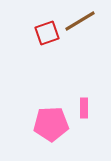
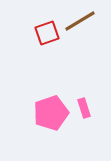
pink rectangle: rotated 18 degrees counterclockwise
pink pentagon: moved 11 px up; rotated 16 degrees counterclockwise
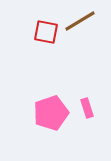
red square: moved 1 px left, 1 px up; rotated 30 degrees clockwise
pink rectangle: moved 3 px right
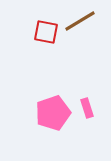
pink pentagon: moved 2 px right
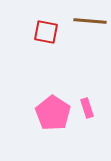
brown line: moved 10 px right; rotated 36 degrees clockwise
pink pentagon: rotated 20 degrees counterclockwise
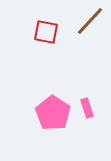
brown line: rotated 52 degrees counterclockwise
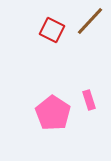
red square: moved 6 px right, 2 px up; rotated 15 degrees clockwise
pink rectangle: moved 2 px right, 8 px up
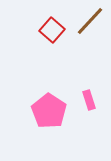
red square: rotated 15 degrees clockwise
pink pentagon: moved 4 px left, 2 px up
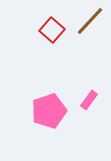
pink rectangle: rotated 54 degrees clockwise
pink pentagon: rotated 20 degrees clockwise
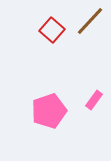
pink rectangle: moved 5 px right
